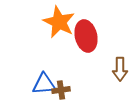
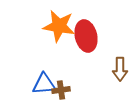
orange star: moved 4 px down; rotated 16 degrees counterclockwise
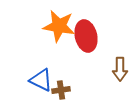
blue triangle: moved 3 px left, 4 px up; rotated 30 degrees clockwise
